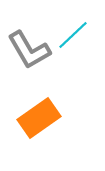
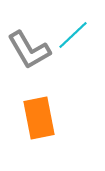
orange rectangle: rotated 66 degrees counterclockwise
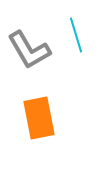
cyan line: moved 3 px right; rotated 64 degrees counterclockwise
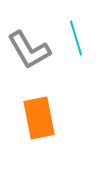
cyan line: moved 3 px down
